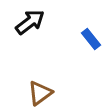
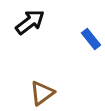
brown triangle: moved 2 px right
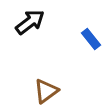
brown triangle: moved 4 px right, 2 px up
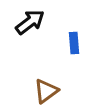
blue rectangle: moved 17 px left, 4 px down; rotated 35 degrees clockwise
